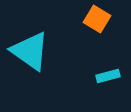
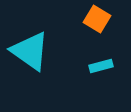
cyan rectangle: moved 7 px left, 10 px up
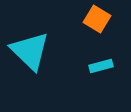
cyan triangle: rotated 9 degrees clockwise
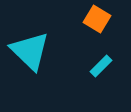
cyan rectangle: rotated 30 degrees counterclockwise
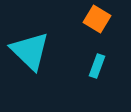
cyan rectangle: moved 4 px left; rotated 25 degrees counterclockwise
